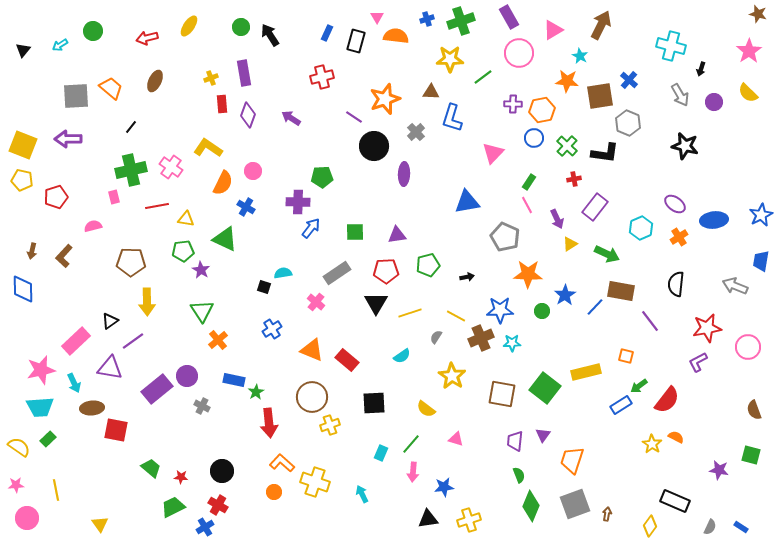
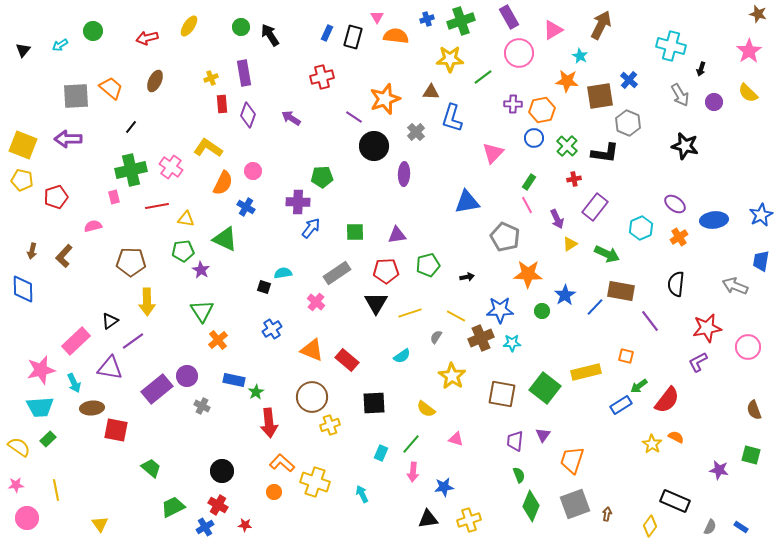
black rectangle at (356, 41): moved 3 px left, 4 px up
red star at (181, 477): moved 64 px right, 48 px down
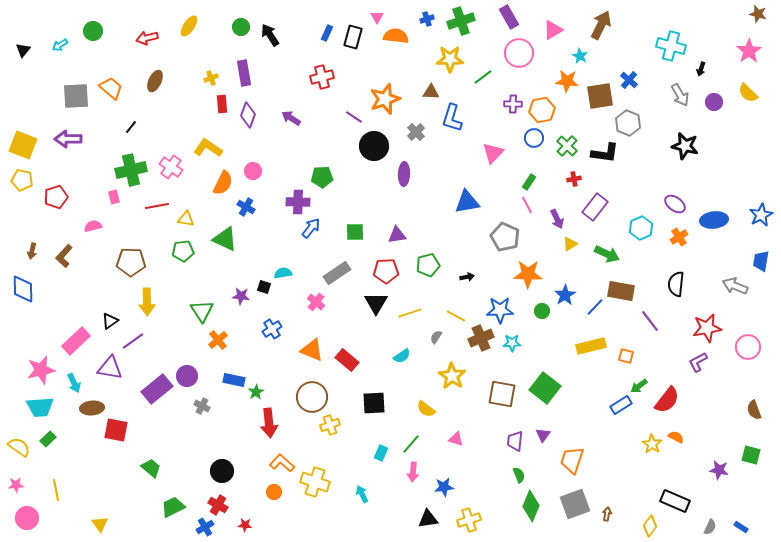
purple star at (201, 270): moved 40 px right, 26 px down; rotated 24 degrees counterclockwise
yellow rectangle at (586, 372): moved 5 px right, 26 px up
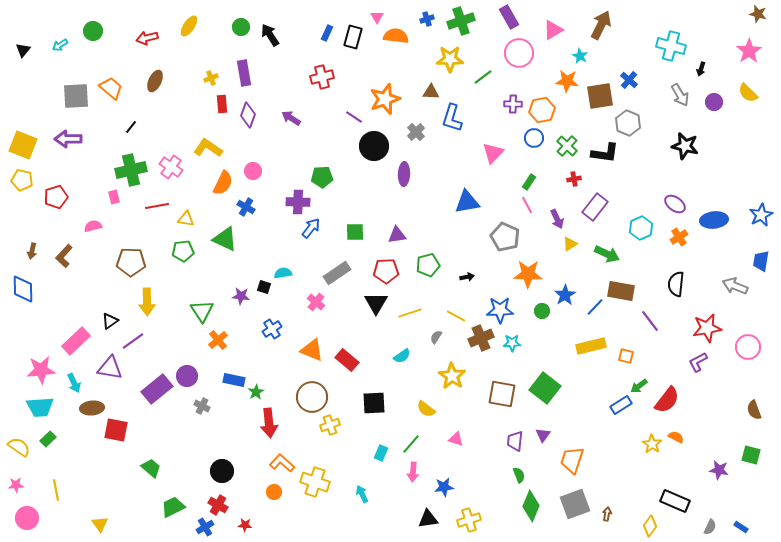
pink star at (41, 370): rotated 8 degrees clockwise
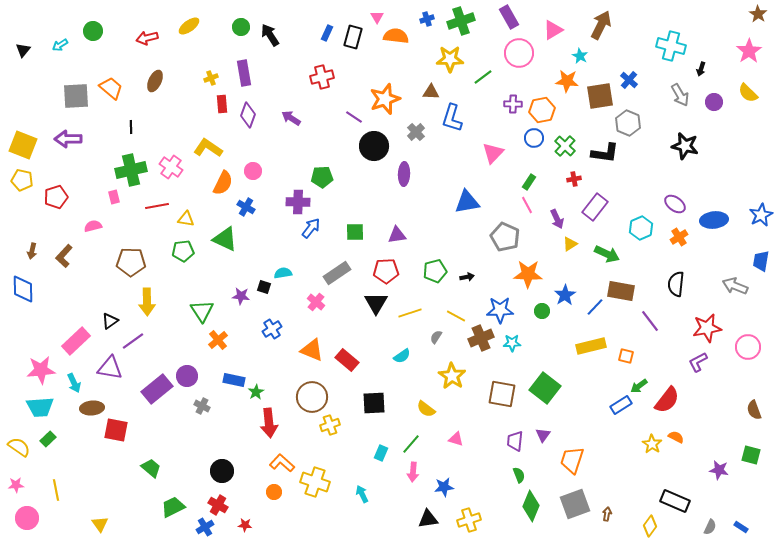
brown star at (758, 14): rotated 18 degrees clockwise
yellow ellipse at (189, 26): rotated 20 degrees clockwise
black line at (131, 127): rotated 40 degrees counterclockwise
green cross at (567, 146): moved 2 px left
green pentagon at (428, 265): moved 7 px right, 6 px down
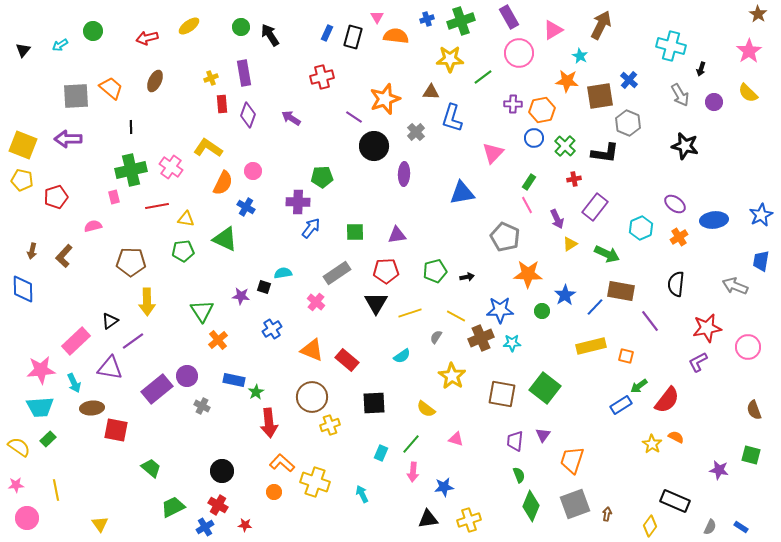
blue triangle at (467, 202): moved 5 px left, 9 px up
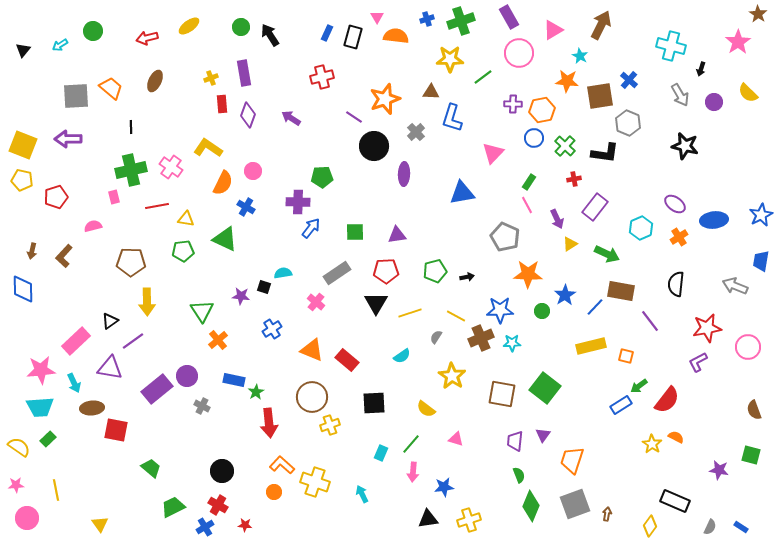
pink star at (749, 51): moved 11 px left, 9 px up
orange L-shape at (282, 463): moved 2 px down
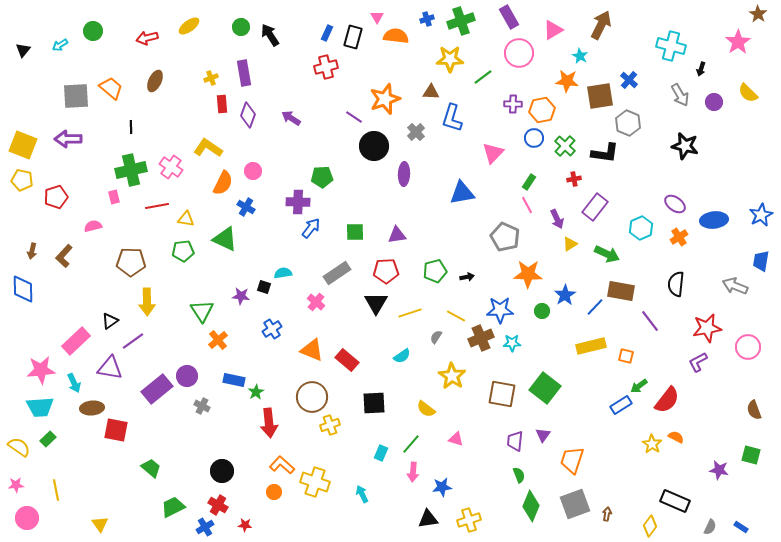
red cross at (322, 77): moved 4 px right, 10 px up
blue star at (444, 487): moved 2 px left
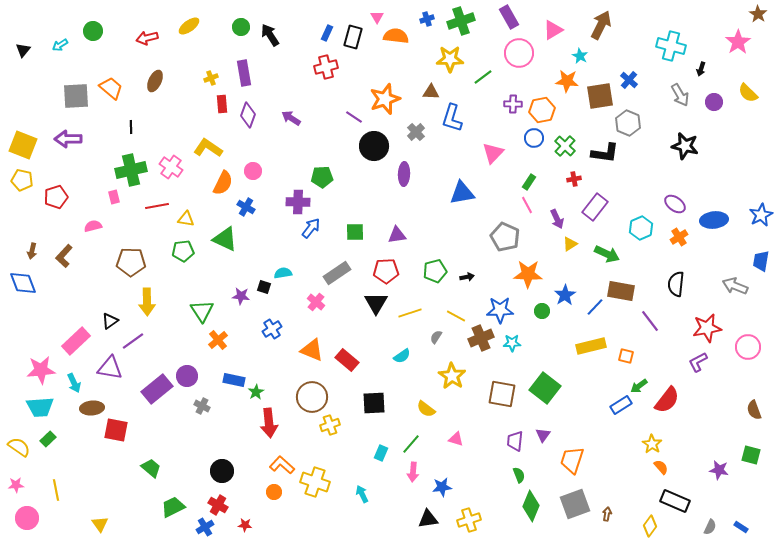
blue diamond at (23, 289): moved 6 px up; rotated 20 degrees counterclockwise
orange semicircle at (676, 437): moved 15 px left, 30 px down; rotated 21 degrees clockwise
